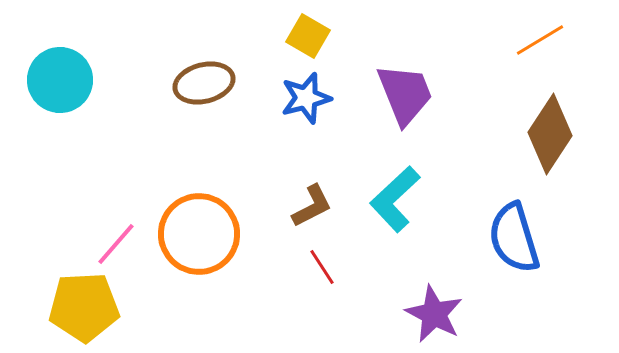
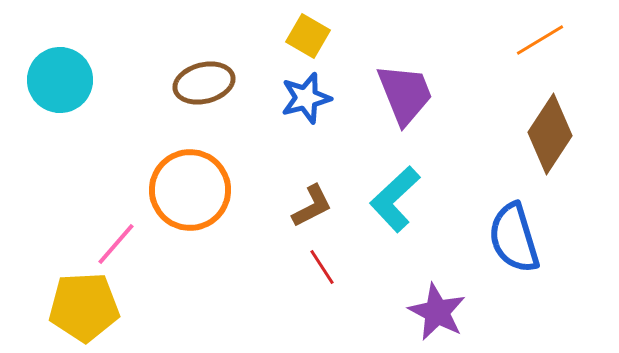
orange circle: moved 9 px left, 44 px up
purple star: moved 3 px right, 2 px up
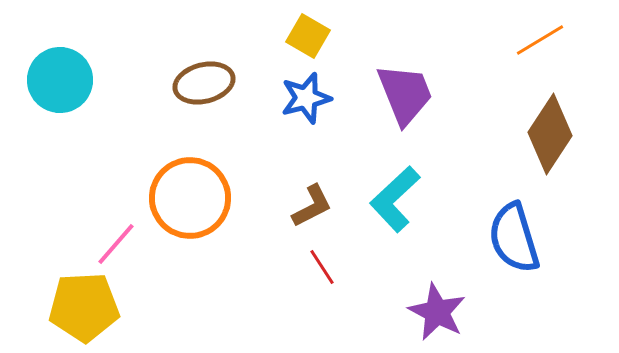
orange circle: moved 8 px down
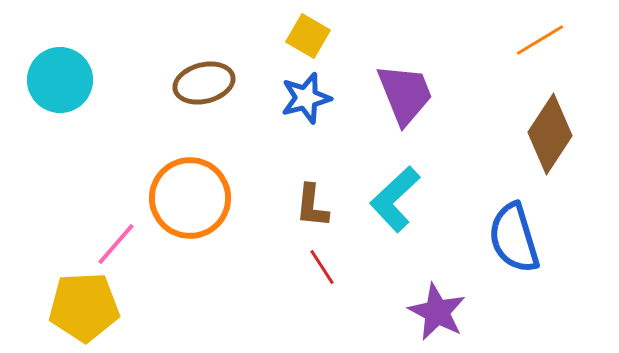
brown L-shape: rotated 123 degrees clockwise
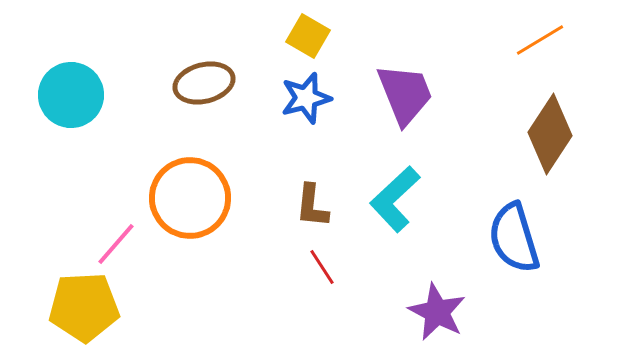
cyan circle: moved 11 px right, 15 px down
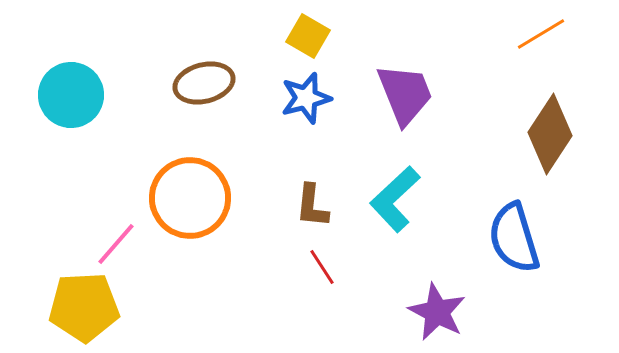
orange line: moved 1 px right, 6 px up
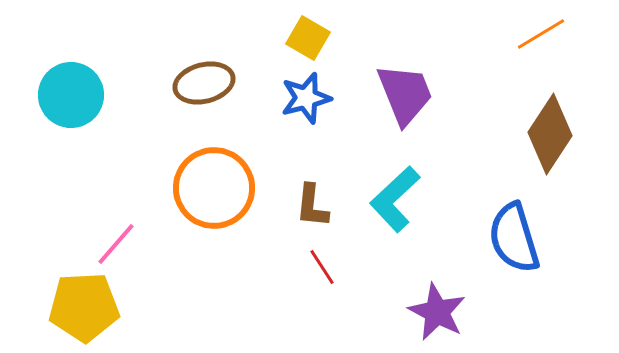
yellow square: moved 2 px down
orange circle: moved 24 px right, 10 px up
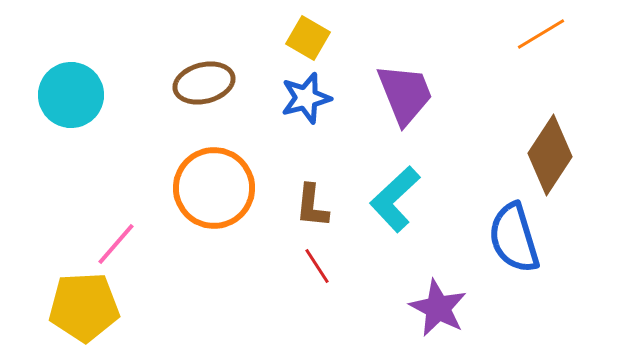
brown diamond: moved 21 px down
red line: moved 5 px left, 1 px up
purple star: moved 1 px right, 4 px up
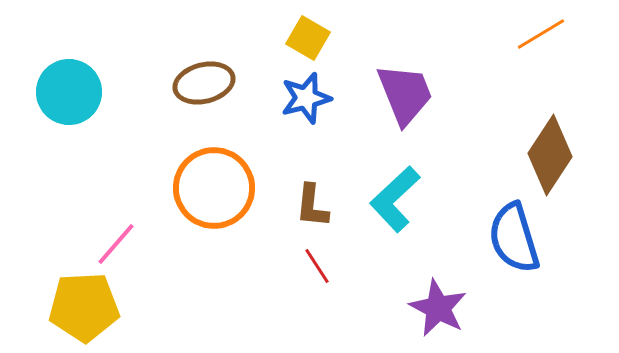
cyan circle: moved 2 px left, 3 px up
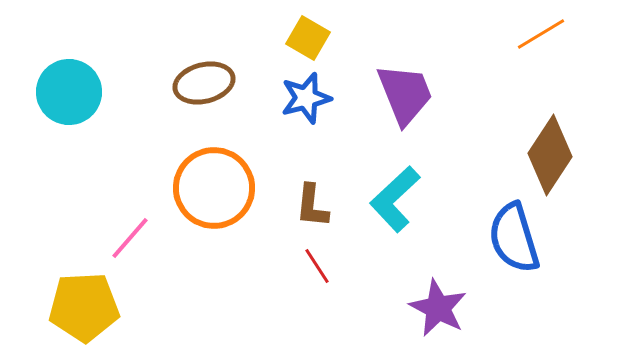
pink line: moved 14 px right, 6 px up
